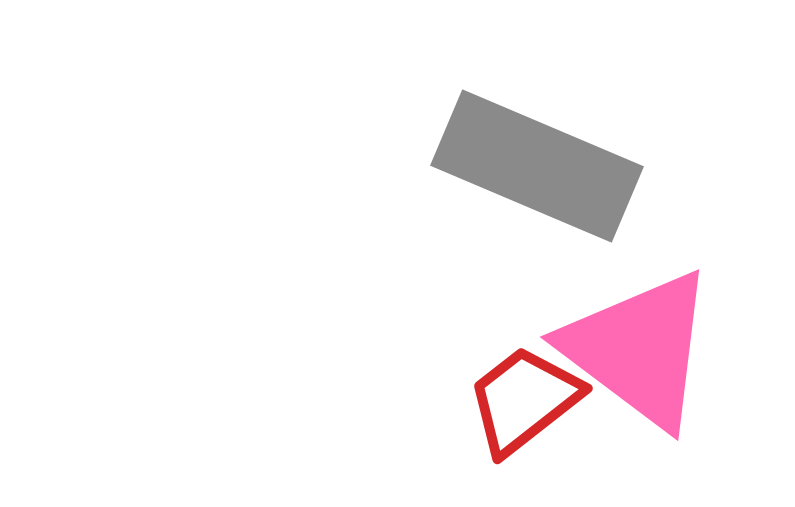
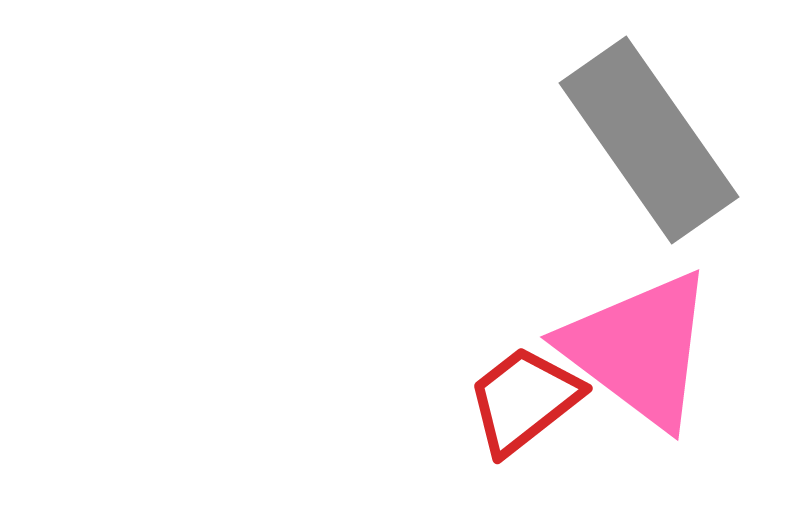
gray rectangle: moved 112 px right, 26 px up; rotated 32 degrees clockwise
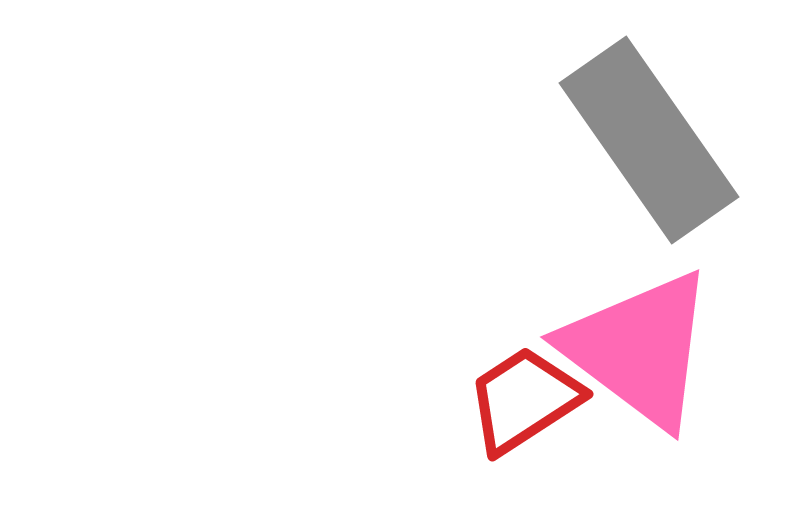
red trapezoid: rotated 5 degrees clockwise
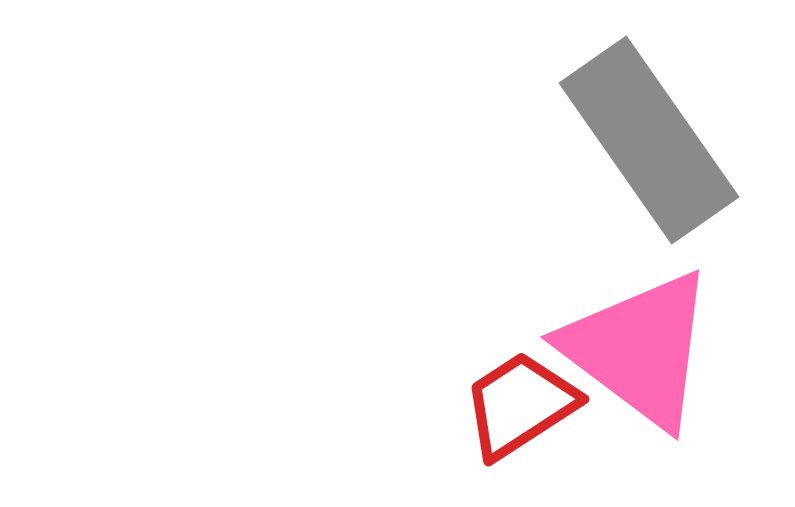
red trapezoid: moved 4 px left, 5 px down
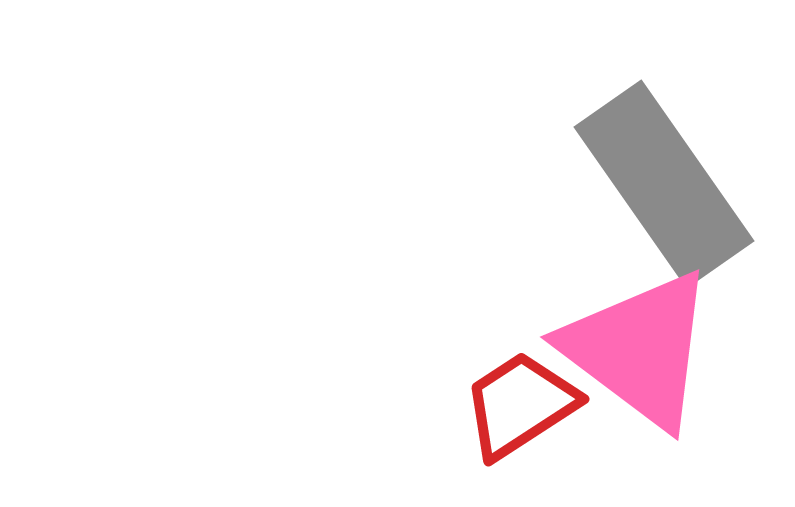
gray rectangle: moved 15 px right, 44 px down
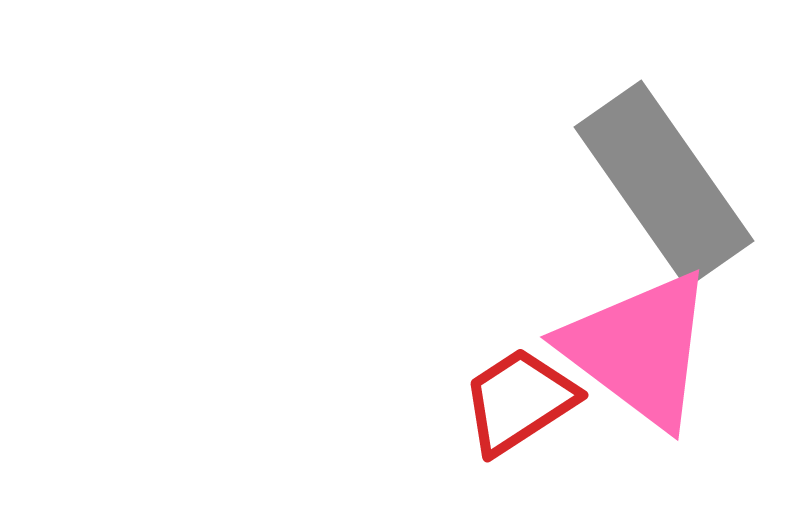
red trapezoid: moved 1 px left, 4 px up
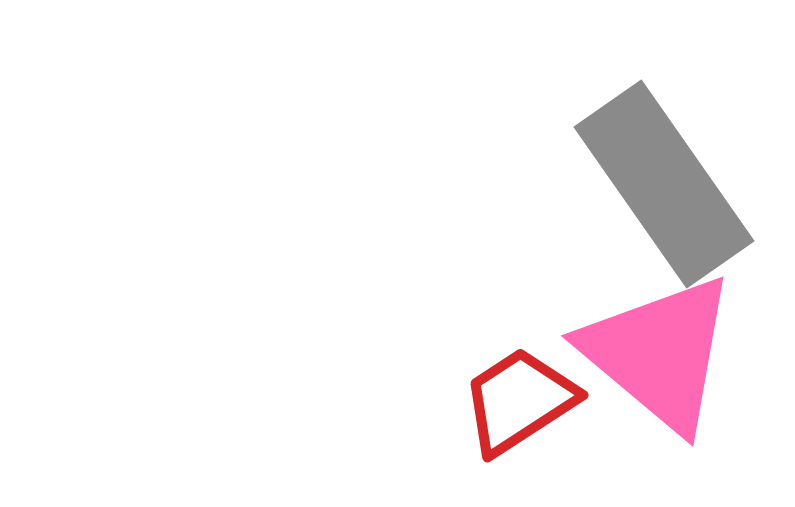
pink triangle: moved 20 px right, 4 px down; rotated 3 degrees clockwise
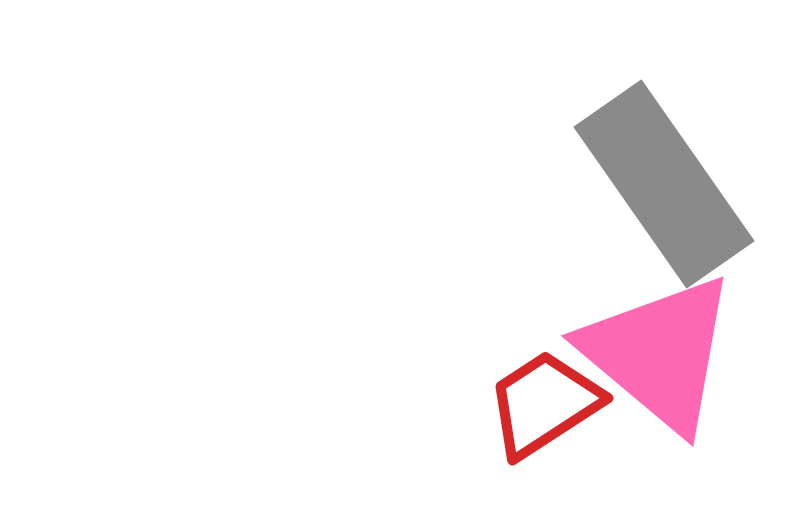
red trapezoid: moved 25 px right, 3 px down
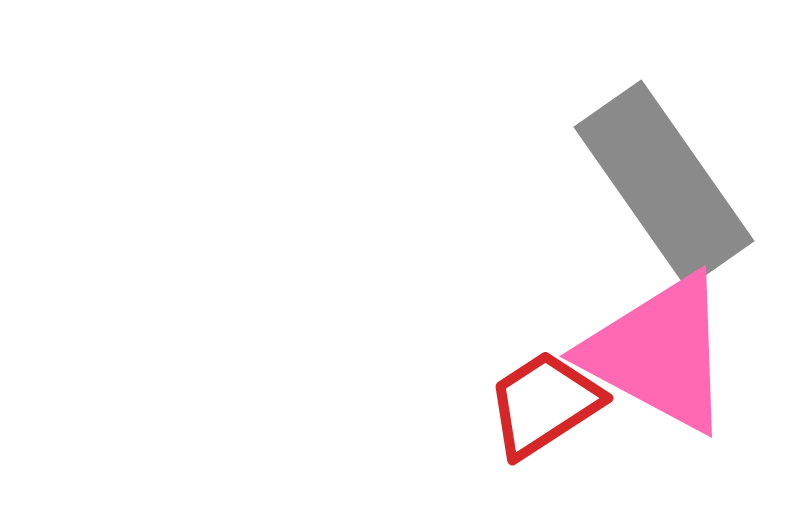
pink triangle: rotated 12 degrees counterclockwise
